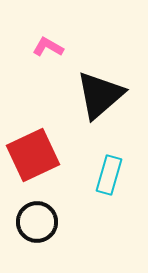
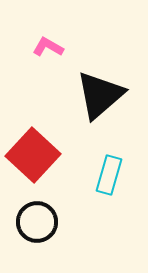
red square: rotated 22 degrees counterclockwise
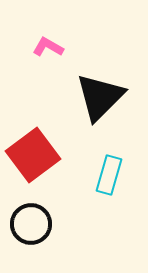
black triangle: moved 2 px down; rotated 4 degrees counterclockwise
red square: rotated 10 degrees clockwise
black circle: moved 6 px left, 2 px down
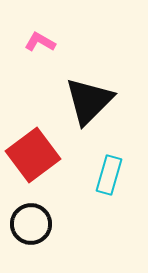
pink L-shape: moved 8 px left, 5 px up
black triangle: moved 11 px left, 4 px down
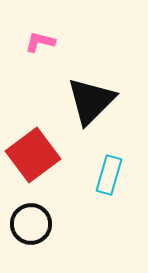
pink L-shape: rotated 16 degrees counterclockwise
black triangle: moved 2 px right
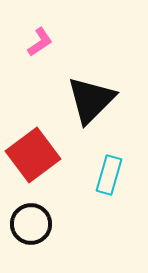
pink L-shape: rotated 132 degrees clockwise
black triangle: moved 1 px up
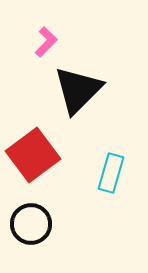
pink L-shape: moved 6 px right; rotated 12 degrees counterclockwise
black triangle: moved 13 px left, 10 px up
cyan rectangle: moved 2 px right, 2 px up
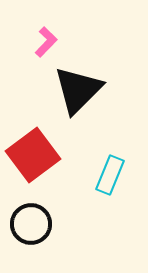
cyan rectangle: moved 1 px left, 2 px down; rotated 6 degrees clockwise
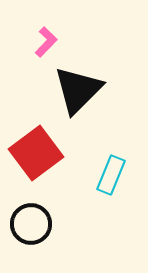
red square: moved 3 px right, 2 px up
cyan rectangle: moved 1 px right
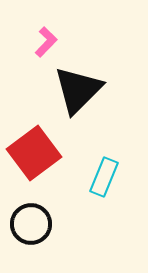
red square: moved 2 px left
cyan rectangle: moved 7 px left, 2 px down
